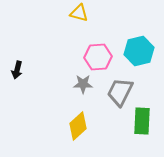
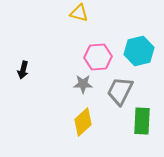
black arrow: moved 6 px right
gray trapezoid: moved 1 px up
yellow diamond: moved 5 px right, 4 px up
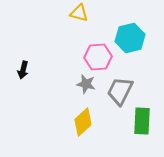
cyan hexagon: moved 9 px left, 13 px up
gray star: moved 3 px right; rotated 12 degrees clockwise
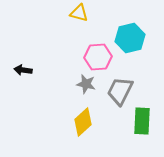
black arrow: rotated 84 degrees clockwise
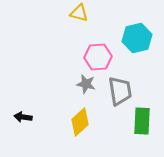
cyan hexagon: moved 7 px right
black arrow: moved 47 px down
gray trapezoid: rotated 144 degrees clockwise
yellow diamond: moved 3 px left
